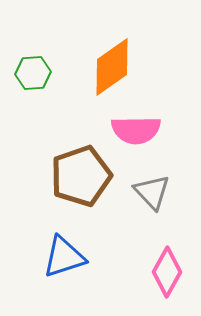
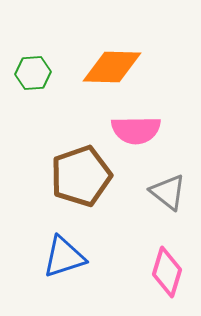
orange diamond: rotated 36 degrees clockwise
gray triangle: moved 16 px right; rotated 9 degrees counterclockwise
pink diamond: rotated 12 degrees counterclockwise
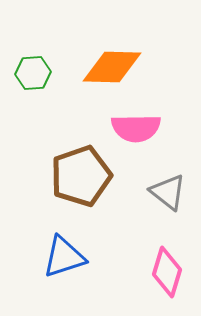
pink semicircle: moved 2 px up
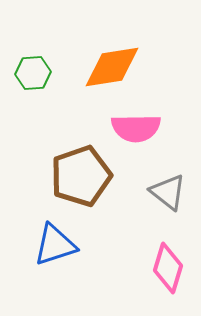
orange diamond: rotated 10 degrees counterclockwise
blue triangle: moved 9 px left, 12 px up
pink diamond: moved 1 px right, 4 px up
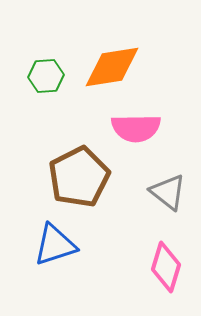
green hexagon: moved 13 px right, 3 px down
brown pentagon: moved 2 px left, 1 px down; rotated 8 degrees counterclockwise
pink diamond: moved 2 px left, 1 px up
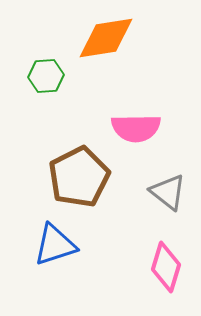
orange diamond: moved 6 px left, 29 px up
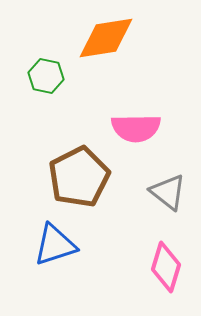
green hexagon: rotated 16 degrees clockwise
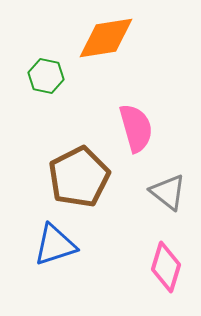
pink semicircle: rotated 105 degrees counterclockwise
